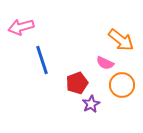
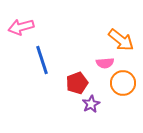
pink semicircle: rotated 30 degrees counterclockwise
orange circle: moved 1 px right, 2 px up
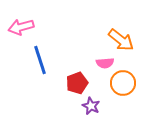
blue line: moved 2 px left
purple star: moved 2 px down; rotated 18 degrees counterclockwise
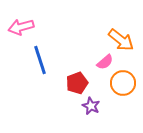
pink semicircle: moved 1 px up; rotated 36 degrees counterclockwise
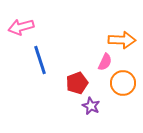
orange arrow: moved 1 px right; rotated 36 degrees counterclockwise
pink semicircle: rotated 24 degrees counterclockwise
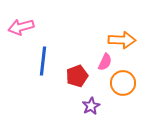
blue line: moved 3 px right, 1 px down; rotated 24 degrees clockwise
red pentagon: moved 7 px up
purple star: rotated 18 degrees clockwise
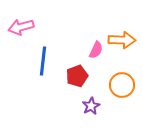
pink semicircle: moved 9 px left, 12 px up
orange circle: moved 1 px left, 2 px down
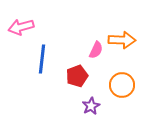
blue line: moved 1 px left, 2 px up
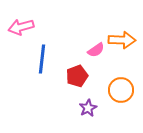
pink semicircle: rotated 30 degrees clockwise
orange circle: moved 1 px left, 5 px down
purple star: moved 3 px left, 2 px down
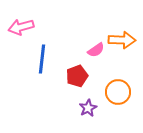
orange circle: moved 3 px left, 2 px down
